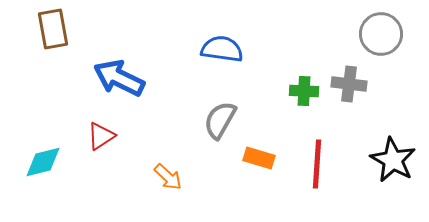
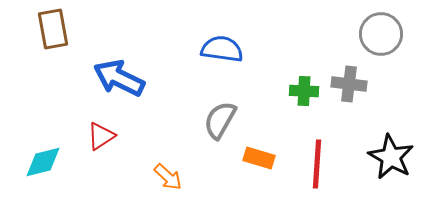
black star: moved 2 px left, 3 px up
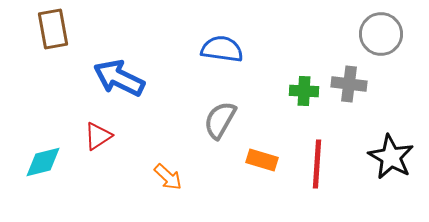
red triangle: moved 3 px left
orange rectangle: moved 3 px right, 2 px down
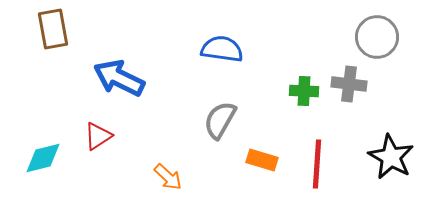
gray circle: moved 4 px left, 3 px down
cyan diamond: moved 4 px up
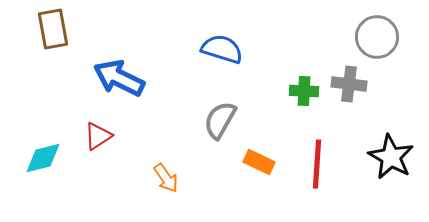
blue semicircle: rotated 9 degrees clockwise
orange rectangle: moved 3 px left, 2 px down; rotated 8 degrees clockwise
orange arrow: moved 2 px left, 1 px down; rotated 12 degrees clockwise
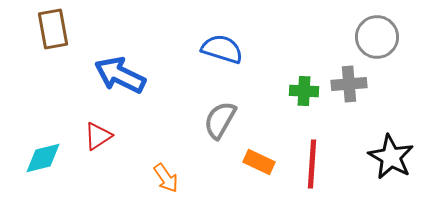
blue arrow: moved 1 px right, 3 px up
gray cross: rotated 12 degrees counterclockwise
red line: moved 5 px left
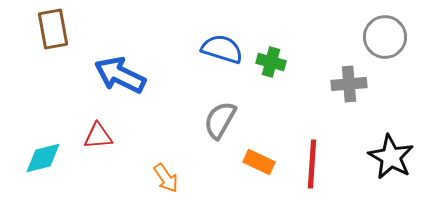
gray circle: moved 8 px right
green cross: moved 33 px left, 29 px up; rotated 12 degrees clockwise
red triangle: rotated 28 degrees clockwise
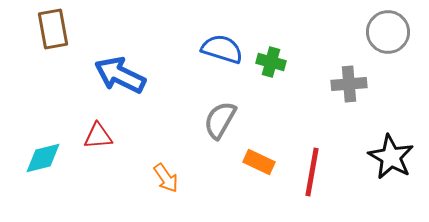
gray circle: moved 3 px right, 5 px up
red line: moved 8 px down; rotated 6 degrees clockwise
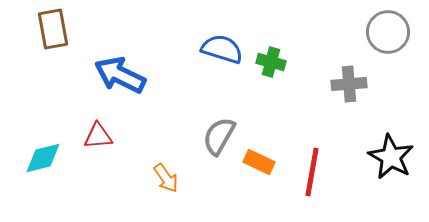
gray semicircle: moved 1 px left, 16 px down
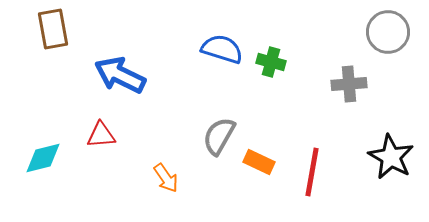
red triangle: moved 3 px right, 1 px up
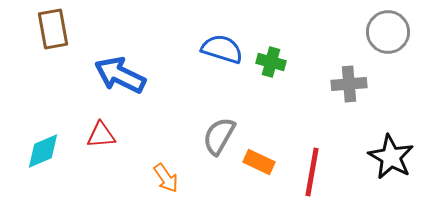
cyan diamond: moved 7 px up; rotated 9 degrees counterclockwise
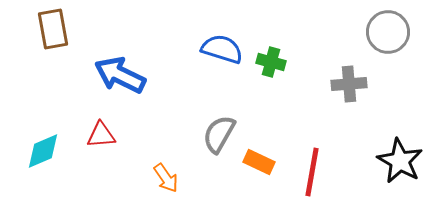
gray semicircle: moved 2 px up
black star: moved 9 px right, 4 px down
